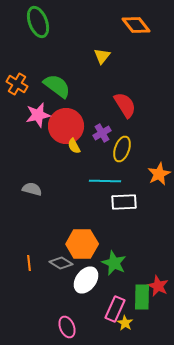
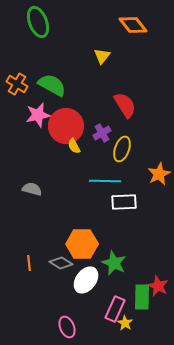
orange diamond: moved 3 px left
green semicircle: moved 5 px left, 1 px up; rotated 8 degrees counterclockwise
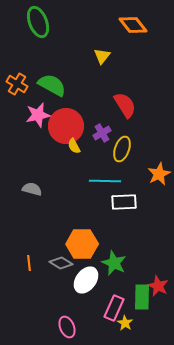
pink rectangle: moved 1 px left, 1 px up
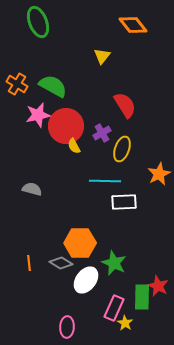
green semicircle: moved 1 px right, 1 px down
orange hexagon: moved 2 px left, 1 px up
pink ellipse: rotated 25 degrees clockwise
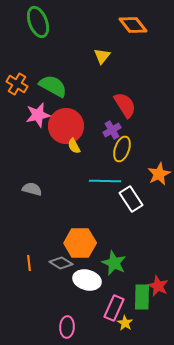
purple cross: moved 10 px right, 3 px up
white rectangle: moved 7 px right, 3 px up; rotated 60 degrees clockwise
white ellipse: moved 1 px right; rotated 68 degrees clockwise
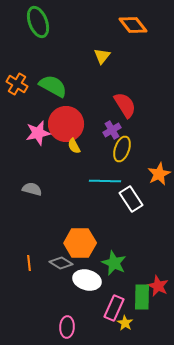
pink star: moved 18 px down
red circle: moved 2 px up
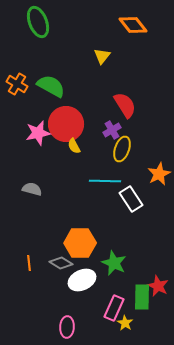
green semicircle: moved 2 px left
white ellipse: moved 5 px left; rotated 40 degrees counterclockwise
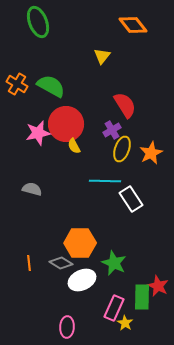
orange star: moved 8 px left, 21 px up
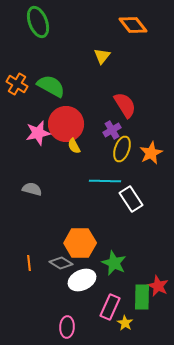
pink rectangle: moved 4 px left, 1 px up
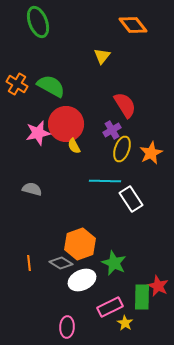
orange hexagon: moved 1 px down; rotated 20 degrees counterclockwise
pink rectangle: rotated 40 degrees clockwise
